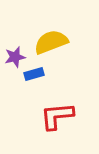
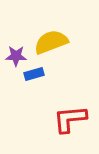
purple star: moved 1 px right, 1 px up; rotated 15 degrees clockwise
red L-shape: moved 13 px right, 3 px down
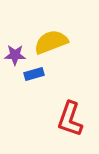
purple star: moved 1 px left, 1 px up
red L-shape: rotated 66 degrees counterclockwise
